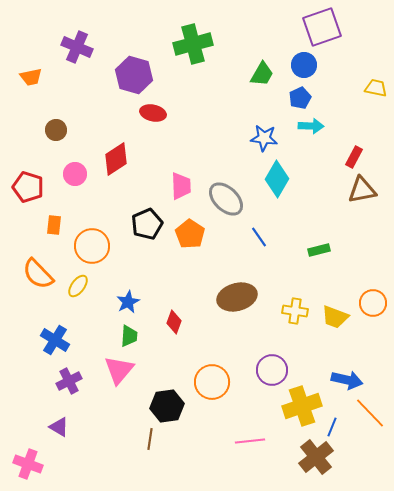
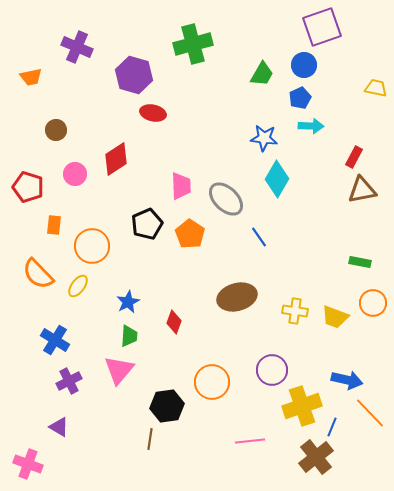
green rectangle at (319, 250): moved 41 px right, 12 px down; rotated 25 degrees clockwise
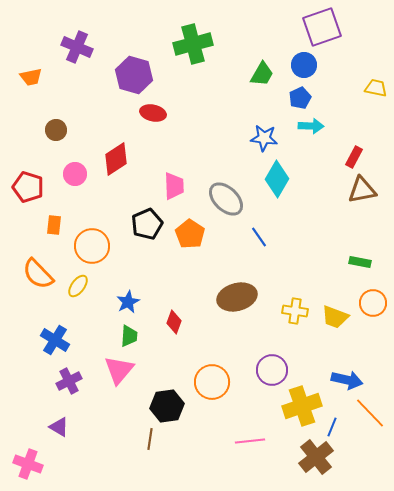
pink trapezoid at (181, 186): moved 7 px left
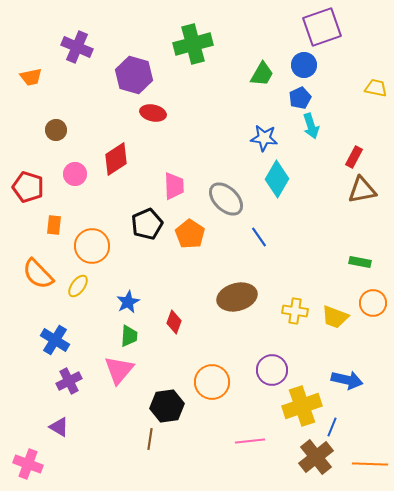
cyan arrow at (311, 126): rotated 70 degrees clockwise
orange line at (370, 413): moved 51 px down; rotated 44 degrees counterclockwise
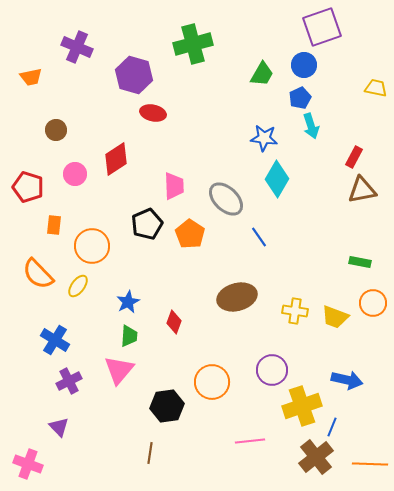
purple triangle at (59, 427): rotated 15 degrees clockwise
brown line at (150, 439): moved 14 px down
